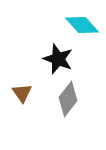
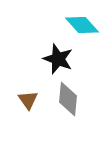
brown triangle: moved 6 px right, 7 px down
gray diamond: rotated 32 degrees counterclockwise
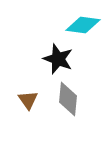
cyan diamond: moved 1 px right; rotated 40 degrees counterclockwise
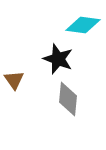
brown triangle: moved 14 px left, 20 px up
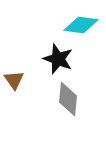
cyan diamond: moved 2 px left
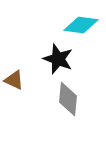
brown triangle: rotated 30 degrees counterclockwise
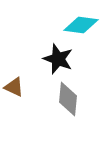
brown triangle: moved 7 px down
